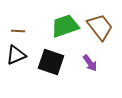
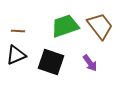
brown trapezoid: moved 1 px up
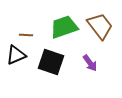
green trapezoid: moved 1 px left, 1 px down
brown line: moved 8 px right, 4 px down
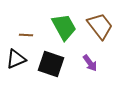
green trapezoid: rotated 80 degrees clockwise
black triangle: moved 4 px down
black square: moved 2 px down
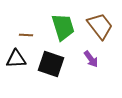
green trapezoid: moved 1 px left; rotated 12 degrees clockwise
black triangle: rotated 20 degrees clockwise
purple arrow: moved 1 px right, 4 px up
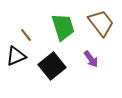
brown trapezoid: moved 1 px right, 3 px up
brown line: rotated 48 degrees clockwise
black triangle: moved 3 px up; rotated 20 degrees counterclockwise
black square: moved 1 px right, 2 px down; rotated 32 degrees clockwise
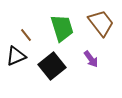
green trapezoid: moved 1 px left, 1 px down
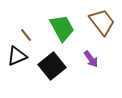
brown trapezoid: moved 1 px right, 1 px up
green trapezoid: rotated 12 degrees counterclockwise
black triangle: moved 1 px right
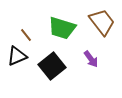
green trapezoid: rotated 136 degrees clockwise
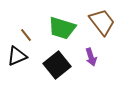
purple arrow: moved 2 px up; rotated 18 degrees clockwise
black square: moved 5 px right, 1 px up
